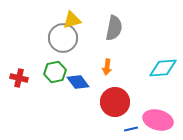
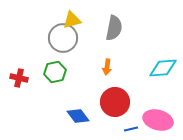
blue diamond: moved 34 px down
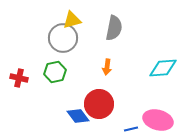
red circle: moved 16 px left, 2 px down
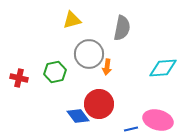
gray semicircle: moved 8 px right
gray circle: moved 26 px right, 16 px down
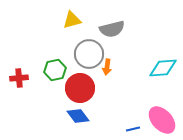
gray semicircle: moved 10 px left, 1 px down; rotated 65 degrees clockwise
green hexagon: moved 2 px up
red cross: rotated 18 degrees counterclockwise
red circle: moved 19 px left, 16 px up
pink ellipse: moved 4 px right; rotated 32 degrees clockwise
blue line: moved 2 px right
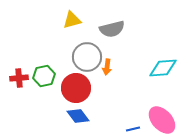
gray circle: moved 2 px left, 3 px down
green hexagon: moved 11 px left, 6 px down
red circle: moved 4 px left
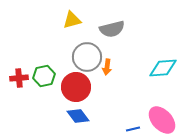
red circle: moved 1 px up
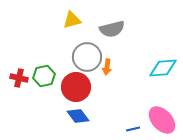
red cross: rotated 18 degrees clockwise
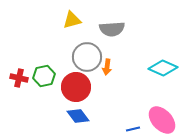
gray semicircle: rotated 10 degrees clockwise
cyan diamond: rotated 28 degrees clockwise
